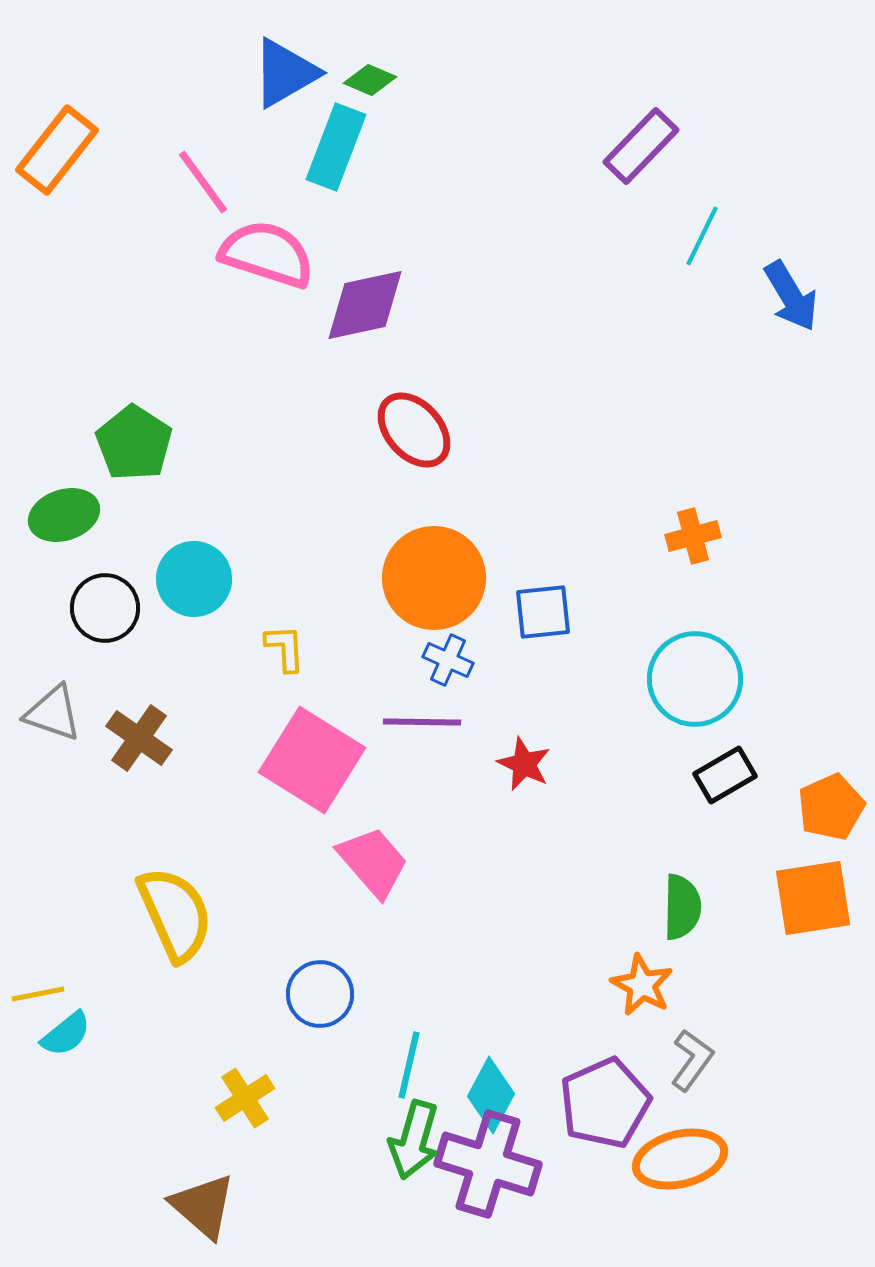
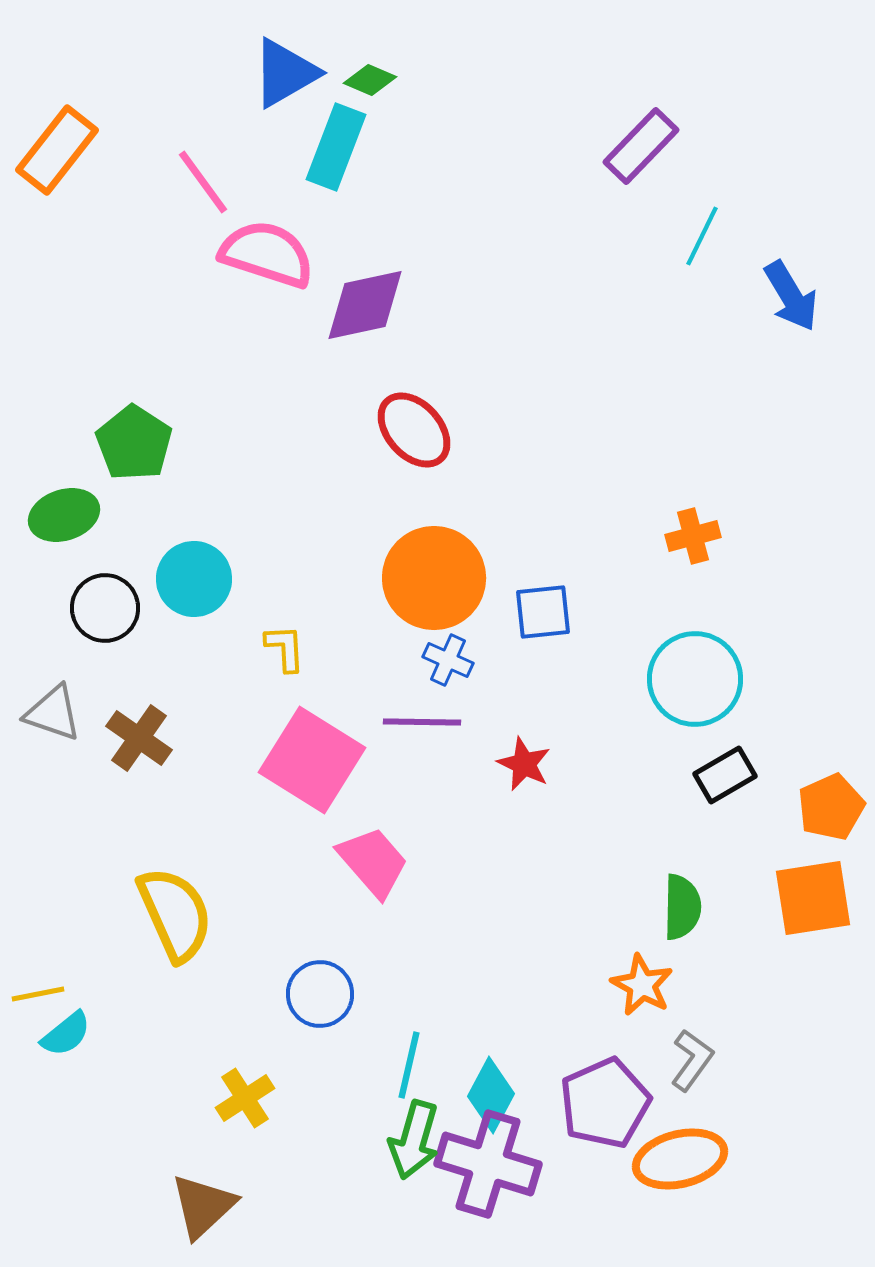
brown triangle at (203, 1206): rotated 36 degrees clockwise
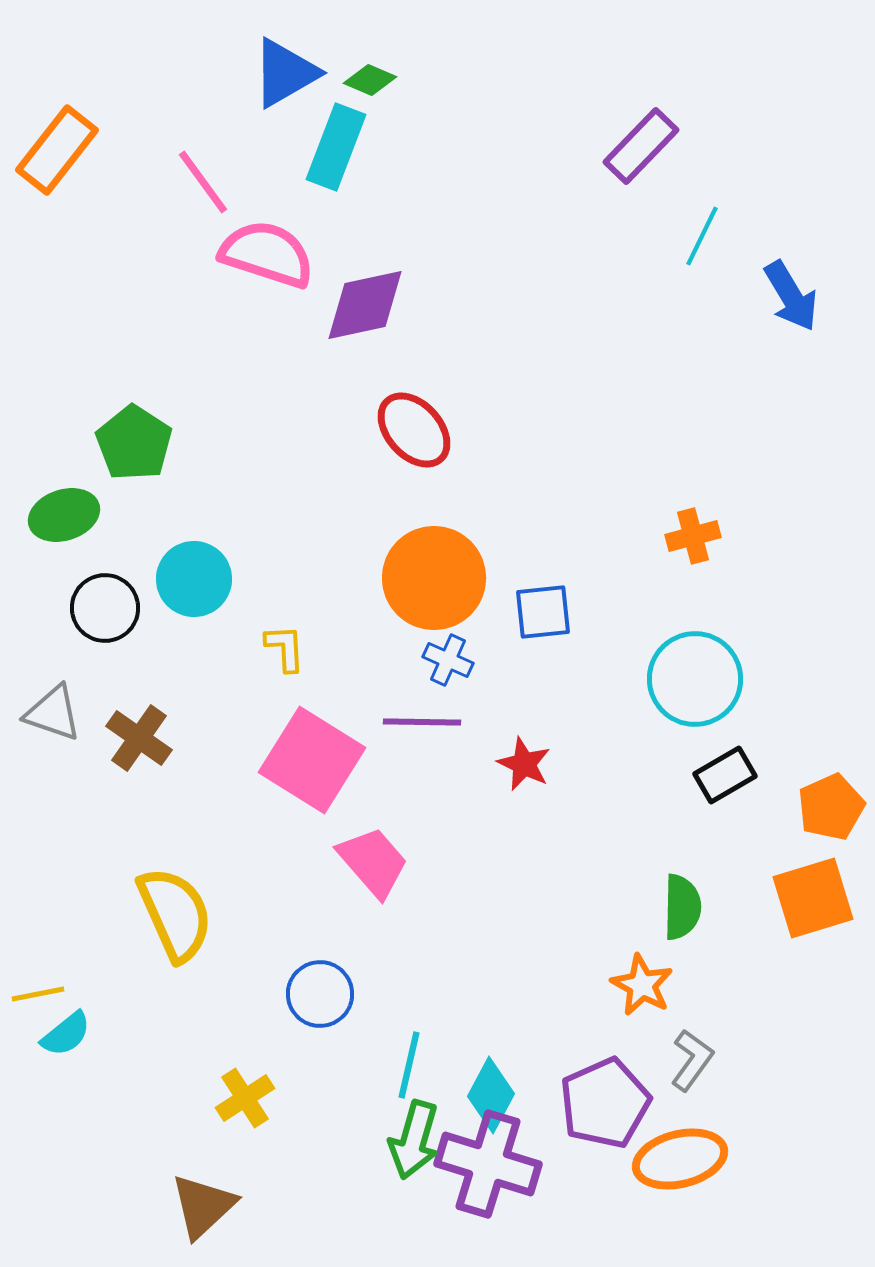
orange square at (813, 898): rotated 8 degrees counterclockwise
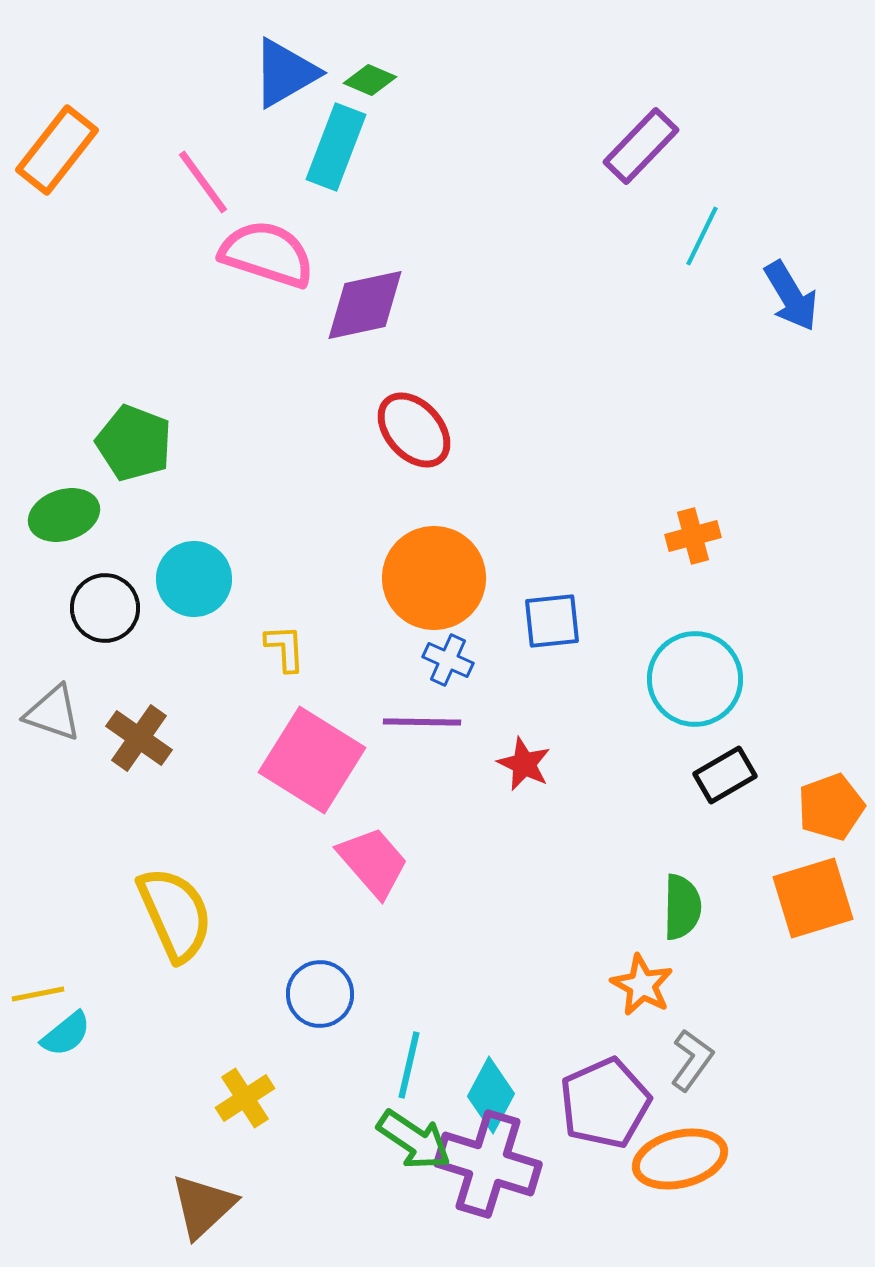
green pentagon at (134, 443): rotated 12 degrees counterclockwise
blue square at (543, 612): moved 9 px right, 9 px down
orange pentagon at (831, 807): rotated 4 degrees clockwise
green arrow at (414, 1140): rotated 72 degrees counterclockwise
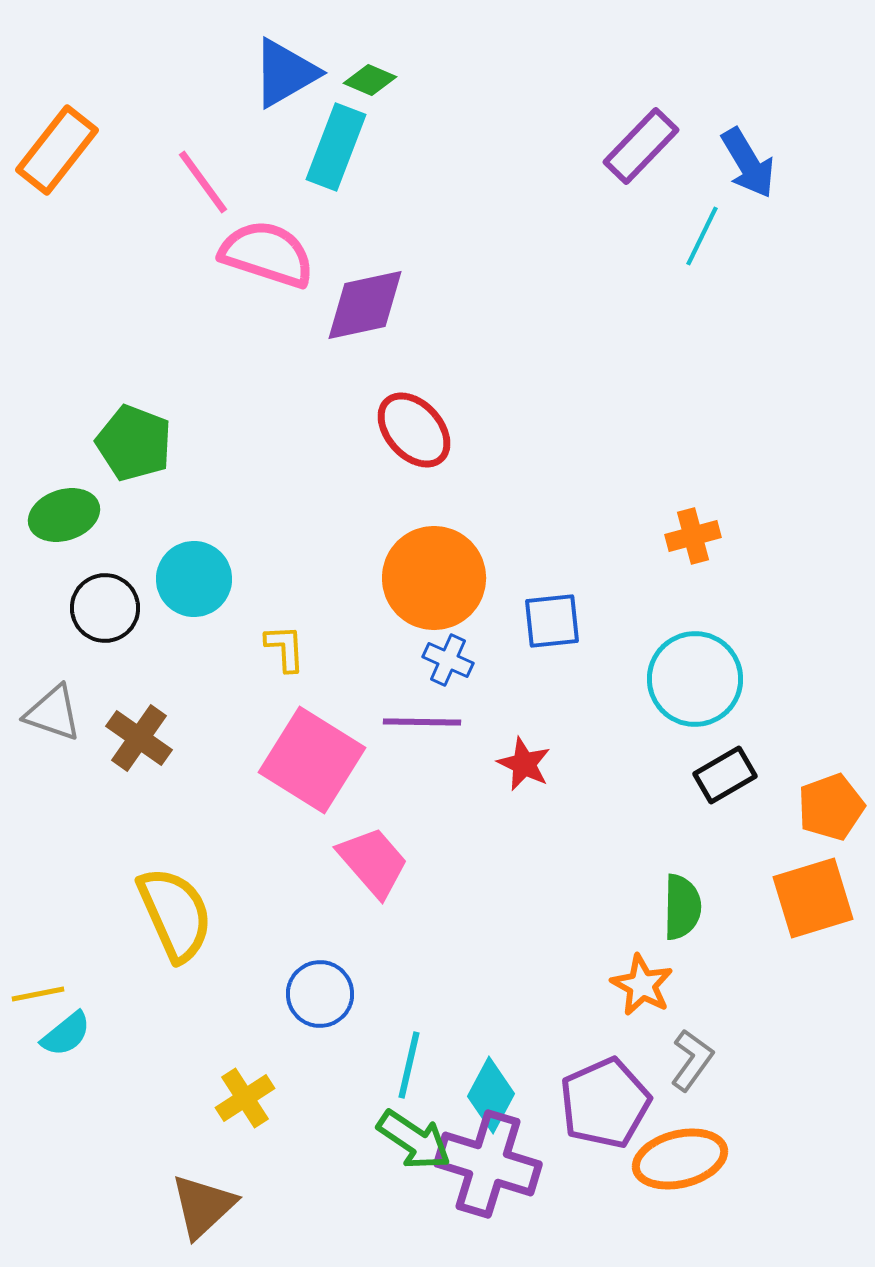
blue arrow at (791, 296): moved 43 px left, 133 px up
